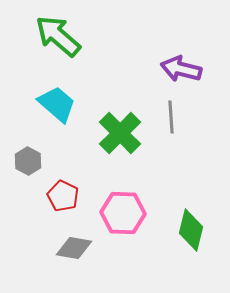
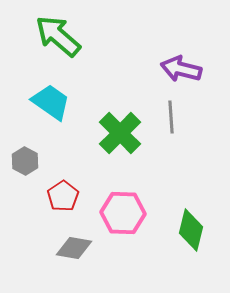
cyan trapezoid: moved 6 px left, 2 px up; rotated 6 degrees counterclockwise
gray hexagon: moved 3 px left
red pentagon: rotated 12 degrees clockwise
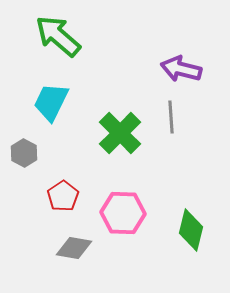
cyan trapezoid: rotated 99 degrees counterclockwise
gray hexagon: moved 1 px left, 8 px up
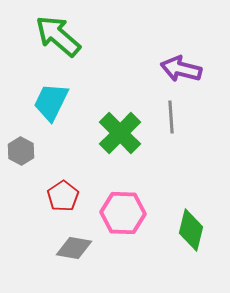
gray hexagon: moved 3 px left, 2 px up
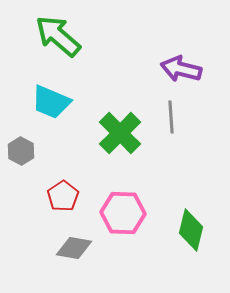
cyan trapezoid: rotated 93 degrees counterclockwise
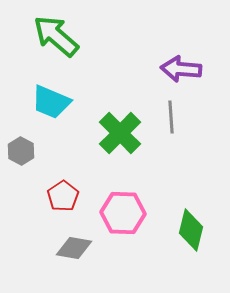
green arrow: moved 2 px left
purple arrow: rotated 9 degrees counterclockwise
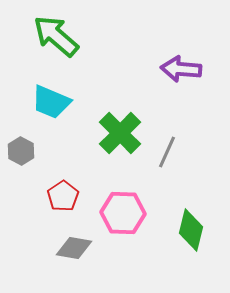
gray line: moved 4 px left, 35 px down; rotated 28 degrees clockwise
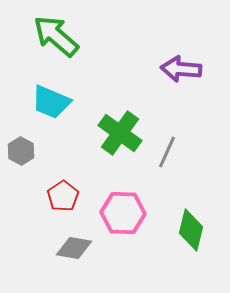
green cross: rotated 9 degrees counterclockwise
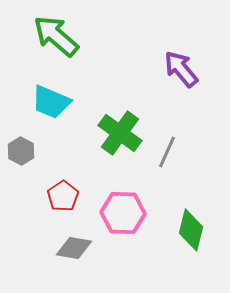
purple arrow: rotated 45 degrees clockwise
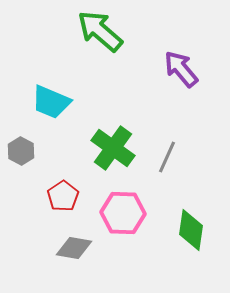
green arrow: moved 44 px right, 5 px up
green cross: moved 7 px left, 15 px down
gray line: moved 5 px down
green diamond: rotated 6 degrees counterclockwise
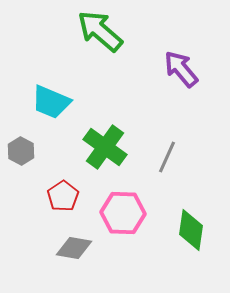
green cross: moved 8 px left, 1 px up
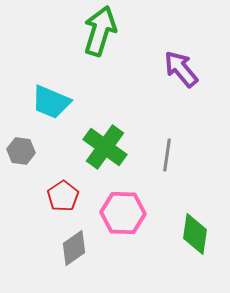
green arrow: rotated 66 degrees clockwise
gray hexagon: rotated 20 degrees counterclockwise
gray line: moved 2 px up; rotated 16 degrees counterclockwise
green diamond: moved 4 px right, 4 px down
gray diamond: rotated 45 degrees counterclockwise
